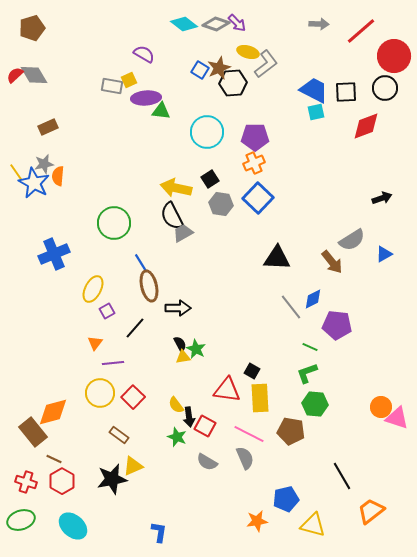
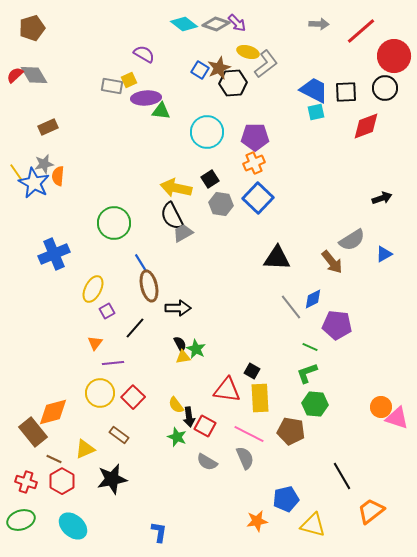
yellow triangle at (133, 466): moved 48 px left, 17 px up
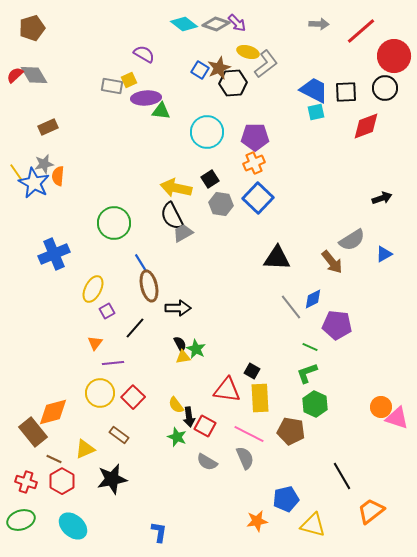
green hexagon at (315, 404): rotated 20 degrees clockwise
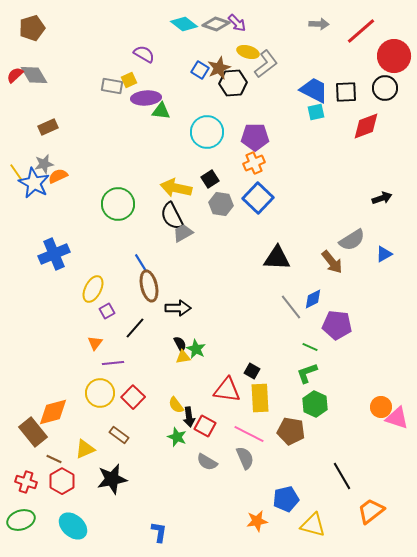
orange semicircle at (58, 176): rotated 60 degrees clockwise
green circle at (114, 223): moved 4 px right, 19 px up
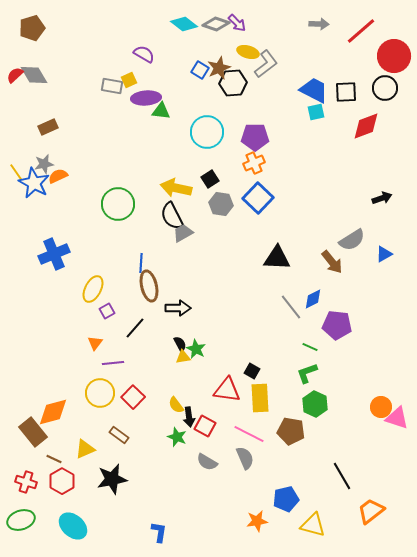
blue line at (141, 263): rotated 36 degrees clockwise
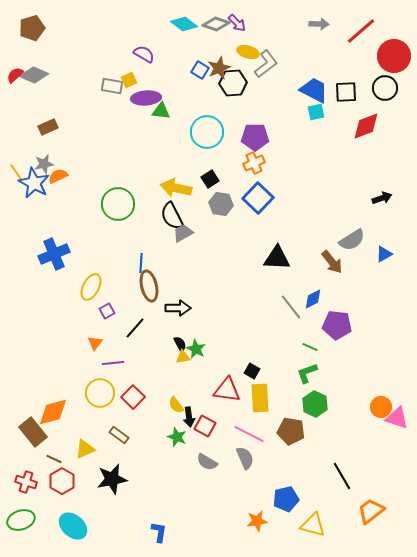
gray diamond at (34, 75): rotated 36 degrees counterclockwise
yellow ellipse at (93, 289): moved 2 px left, 2 px up
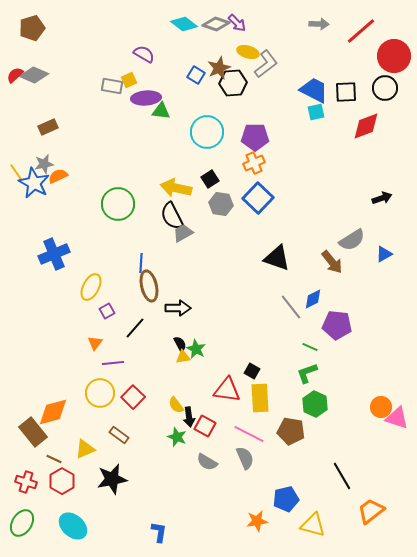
blue square at (200, 70): moved 4 px left, 5 px down
black triangle at (277, 258): rotated 16 degrees clockwise
green ellipse at (21, 520): moved 1 px right, 3 px down; rotated 40 degrees counterclockwise
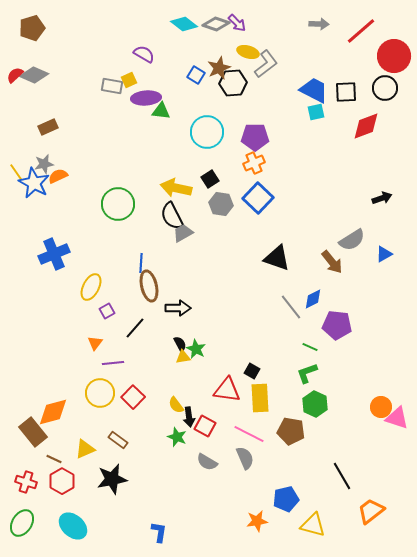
brown rectangle at (119, 435): moved 1 px left, 5 px down
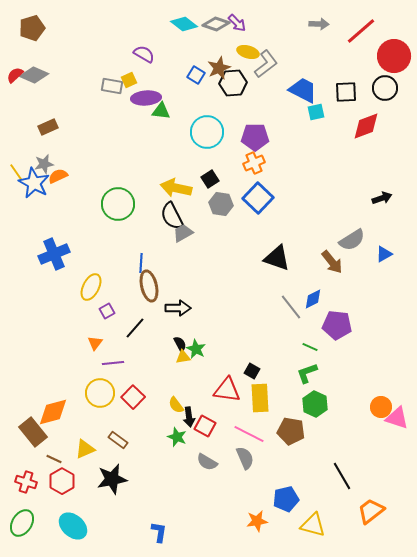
blue trapezoid at (314, 90): moved 11 px left
